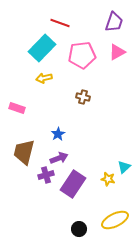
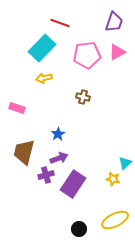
pink pentagon: moved 5 px right
cyan triangle: moved 1 px right, 4 px up
yellow star: moved 5 px right
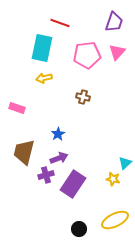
cyan rectangle: rotated 32 degrees counterclockwise
pink triangle: rotated 18 degrees counterclockwise
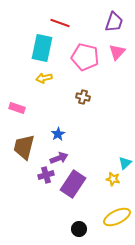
pink pentagon: moved 2 px left, 2 px down; rotated 20 degrees clockwise
brown trapezoid: moved 5 px up
yellow ellipse: moved 2 px right, 3 px up
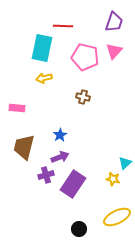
red line: moved 3 px right, 3 px down; rotated 18 degrees counterclockwise
pink triangle: moved 3 px left, 1 px up
pink rectangle: rotated 14 degrees counterclockwise
blue star: moved 2 px right, 1 px down
purple arrow: moved 1 px right, 1 px up
